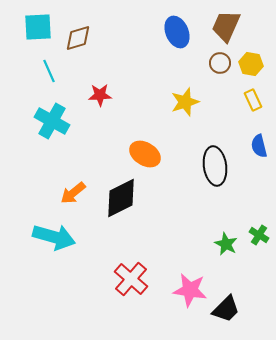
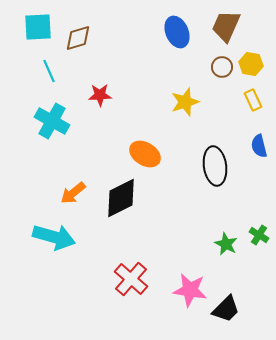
brown circle: moved 2 px right, 4 px down
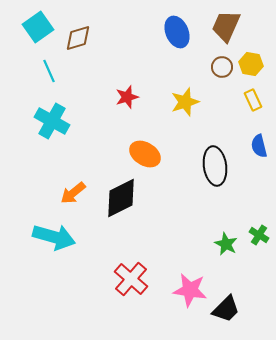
cyan square: rotated 32 degrees counterclockwise
red star: moved 27 px right, 2 px down; rotated 15 degrees counterclockwise
